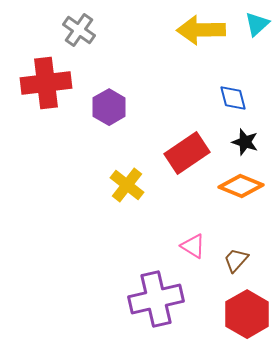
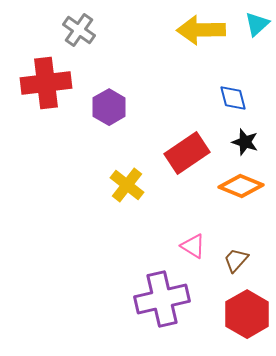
purple cross: moved 6 px right
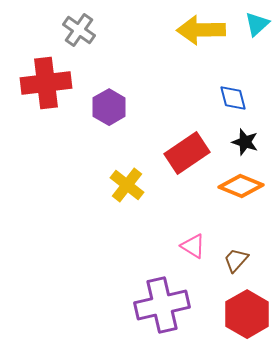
purple cross: moved 6 px down
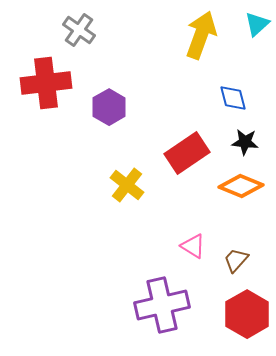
yellow arrow: moved 5 px down; rotated 111 degrees clockwise
black star: rotated 12 degrees counterclockwise
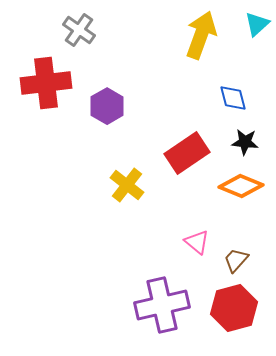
purple hexagon: moved 2 px left, 1 px up
pink triangle: moved 4 px right, 4 px up; rotated 8 degrees clockwise
red hexagon: moved 13 px left, 6 px up; rotated 15 degrees clockwise
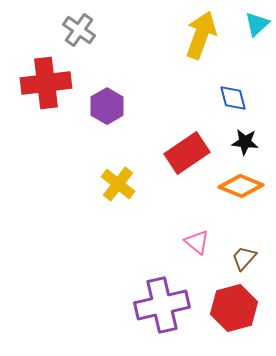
yellow cross: moved 9 px left, 1 px up
brown trapezoid: moved 8 px right, 2 px up
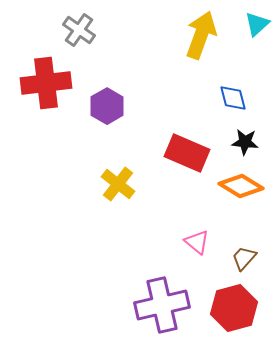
red rectangle: rotated 57 degrees clockwise
orange diamond: rotated 9 degrees clockwise
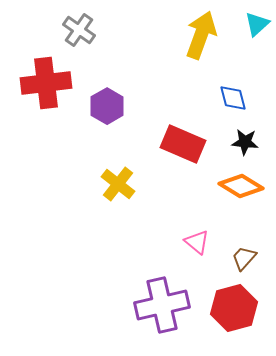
red rectangle: moved 4 px left, 9 px up
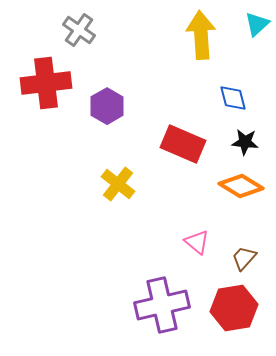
yellow arrow: rotated 24 degrees counterclockwise
red hexagon: rotated 6 degrees clockwise
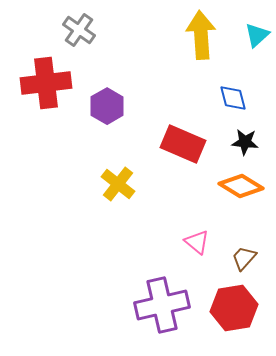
cyan triangle: moved 11 px down
